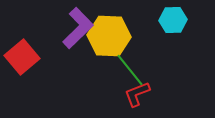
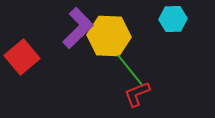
cyan hexagon: moved 1 px up
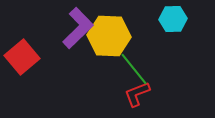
green line: moved 4 px right, 1 px up
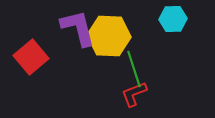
purple L-shape: rotated 60 degrees counterclockwise
red square: moved 9 px right
green line: rotated 21 degrees clockwise
red L-shape: moved 3 px left
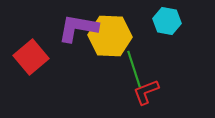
cyan hexagon: moved 6 px left, 2 px down; rotated 12 degrees clockwise
purple L-shape: rotated 66 degrees counterclockwise
yellow hexagon: moved 1 px right
red L-shape: moved 12 px right, 2 px up
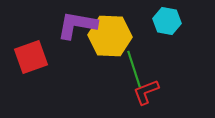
purple L-shape: moved 1 px left, 3 px up
red square: rotated 20 degrees clockwise
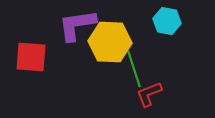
purple L-shape: rotated 18 degrees counterclockwise
yellow hexagon: moved 6 px down
red square: rotated 24 degrees clockwise
red L-shape: moved 3 px right, 2 px down
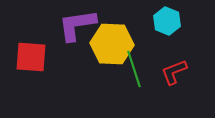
cyan hexagon: rotated 12 degrees clockwise
yellow hexagon: moved 2 px right, 2 px down
red L-shape: moved 25 px right, 22 px up
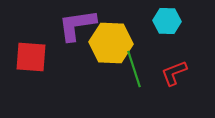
cyan hexagon: rotated 20 degrees counterclockwise
yellow hexagon: moved 1 px left, 1 px up
red L-shape: moved 1 px down
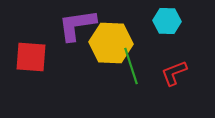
green line: moved 3 px left, 3 px up
